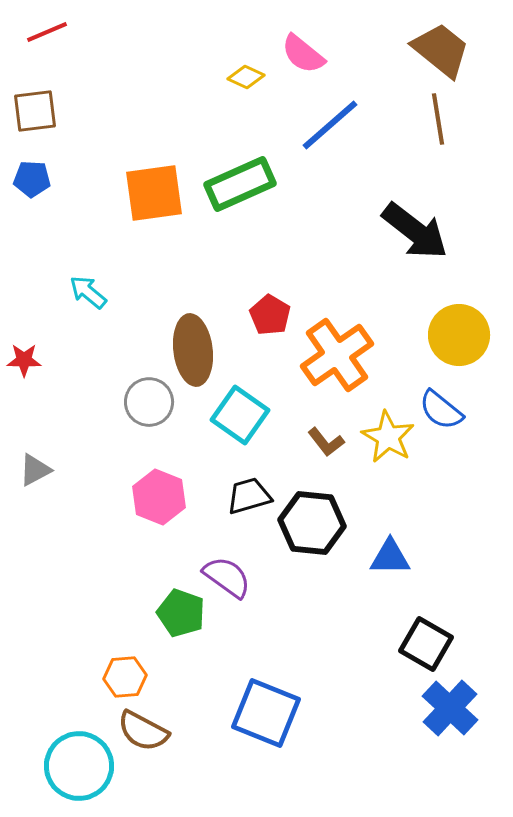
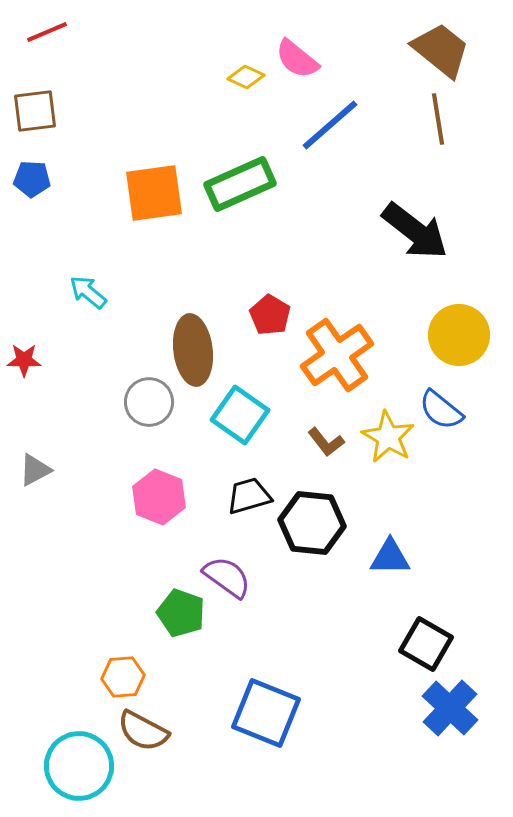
pink semicircle: moved 6 px left, 5 px down
orange hexagon: moved 2 px left
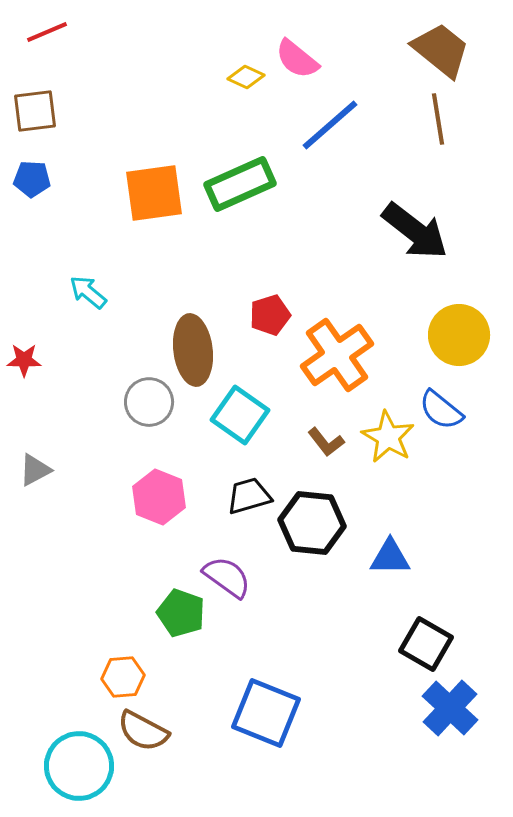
red pentagon: rotated 24 degrees clockwise
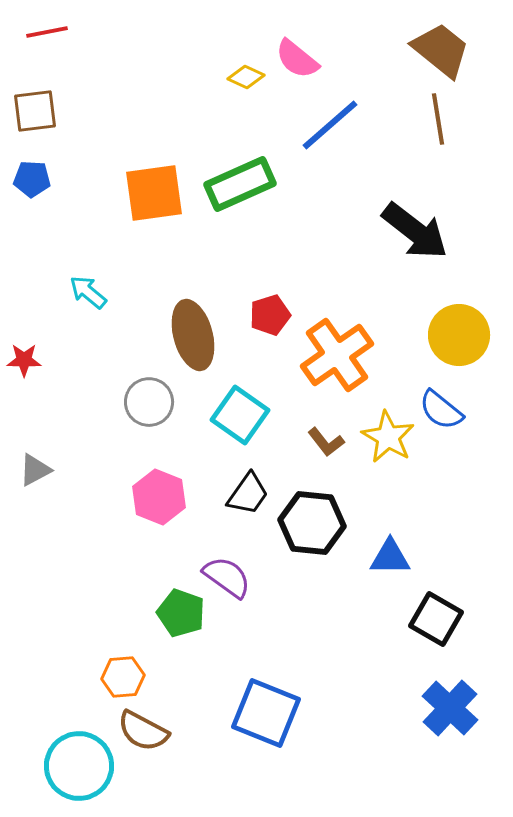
red line: rotated 12 degrees clockwise
brown ellipse: moved 15 px up; rotated 8 degrees counterclockwise
black trapezoid: moved 1 px left, 2 px up; rotated 141 degrees clockwise
black square: moved 10 px right, 25 px up
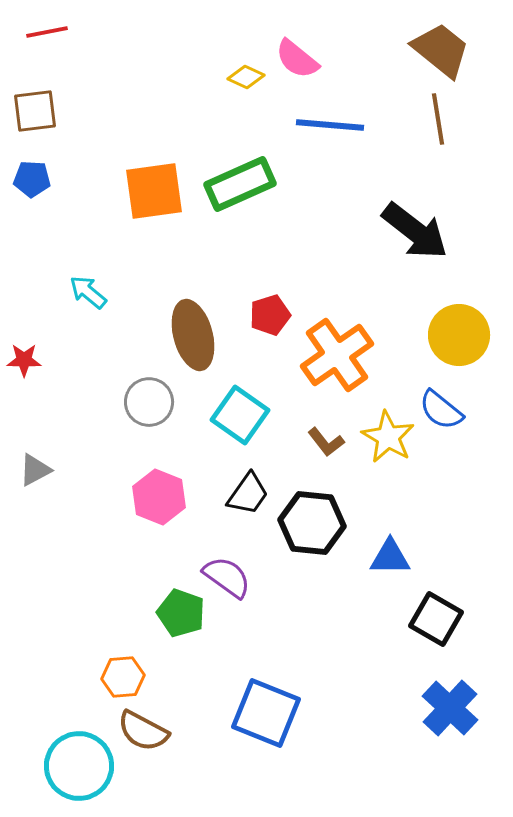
blue line: rotated 46 degrees clockwise
orange square: moved 2 px up
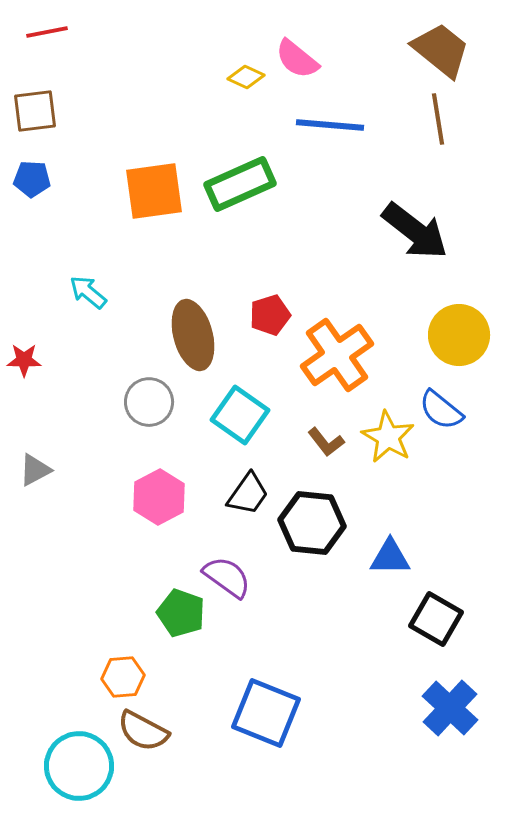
pink hexagon: rotated 10 degrees clockwise
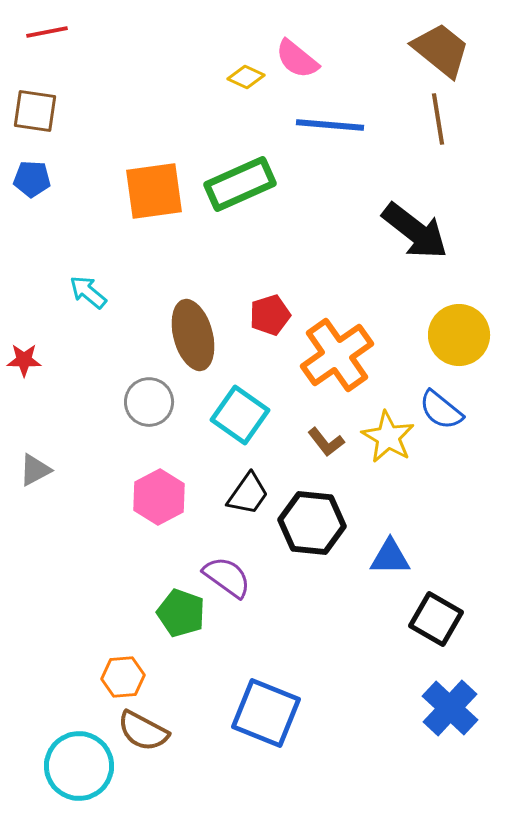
brown square: rotated 15 degrees clockwise
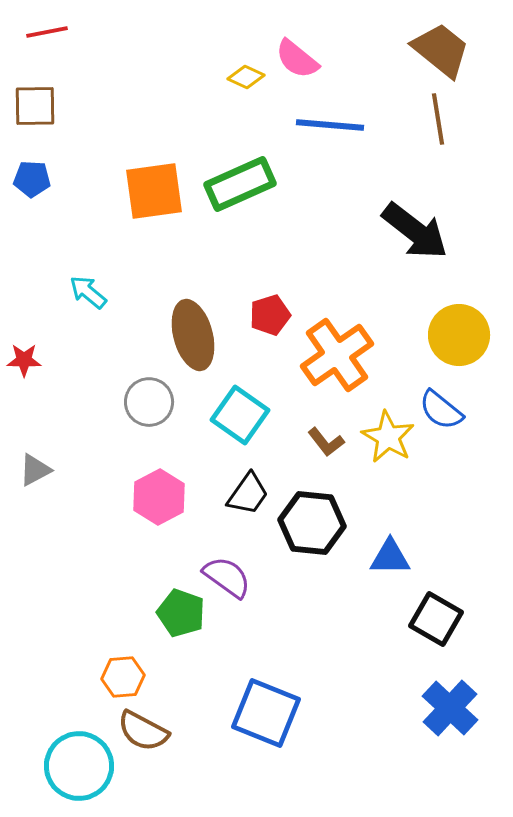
brown square: moved 5 px up; rotated 9 degrees counterclockwise
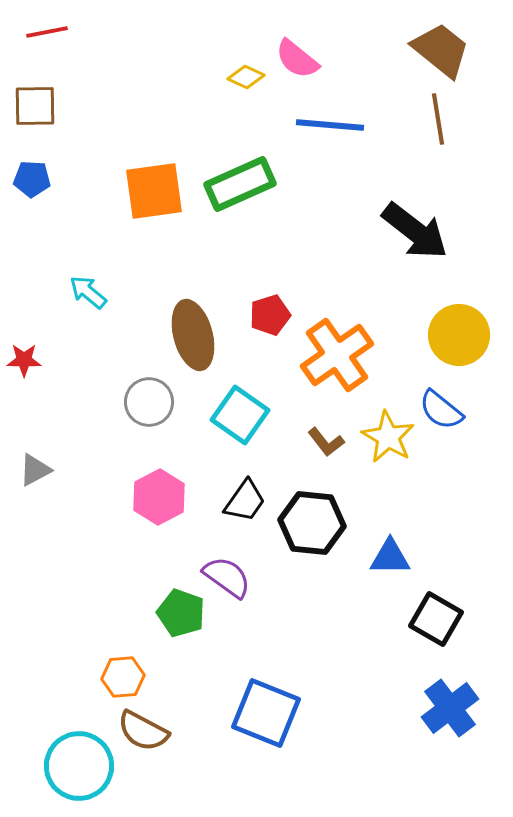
black trapezoid: moved 3 px left, 7 px down
blue cross: rotated 10 degrees clockwise
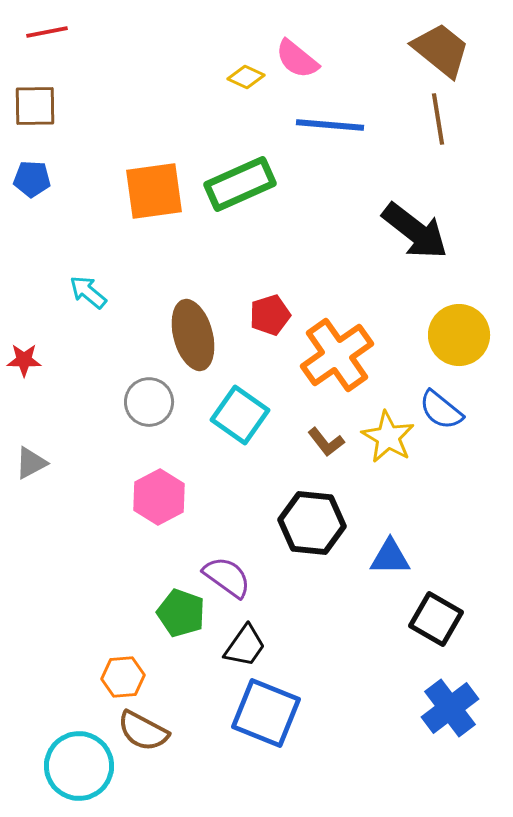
gray triangle: moved 4 px left, 7 px up
black trapezoid: moved 145 px down
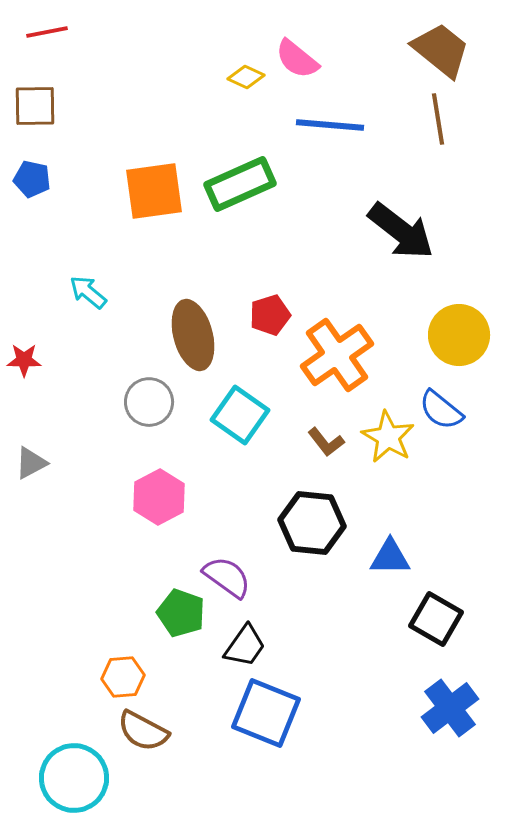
blue pentagon: rotated 9 degrees clockwise
black arrow: moved 14 px left
cyan circle: moved 5 px left, 12 px down
